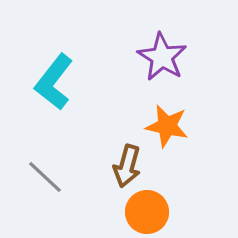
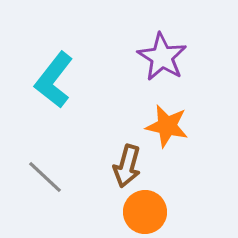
cyan L-shape: moved 2 px up
orange circle: moved 2 px left
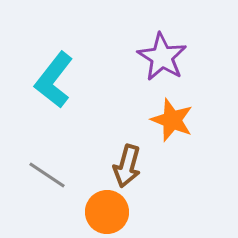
orange star: moved 5 px right, 6 px up; rotated 9 degrees clockwise
gray line: moved 2 px right, 2 px up; rotated 9 degrees counterclockwise
orange circle: moved 38 px left
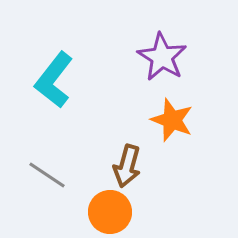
orange circle: moved 3 px right
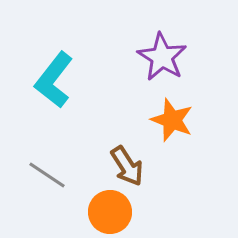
brown arrow: rotated 48 degrees counterclockwise
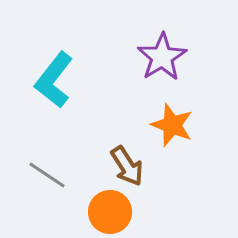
purple star: rotated 9 degrees clockwise
orange star: moved 5 px down
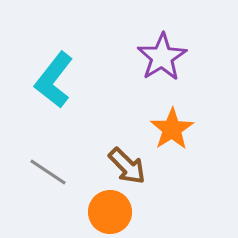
orange star: moved 4 px down; rotated 18 degrees clockwise
brown arrow: rotated 12 degrees counterclockwise
gray line: moved 1 px right, 3 px up
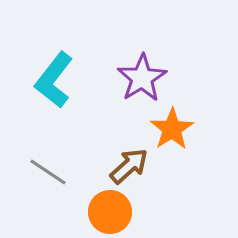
purple star: moved 20 px left, 21 px down
brown arrow: moved 2 px right; rotated 87 degrees counterclockwise
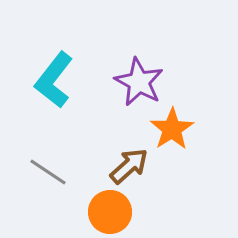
purple star: moved 3 px left, 4 px down; rotated 12 degrees counterclockwise
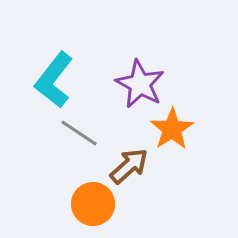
purple star: moved 1 px right, 2 px down
gray line: moved 31 px right, 39 px up
orange circle: moved 17 px left, 8 px up
